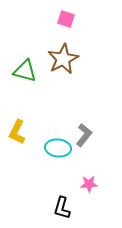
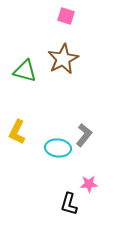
pink square: moved 3 px up
black L-shape: moved 7 px right, 4 px up
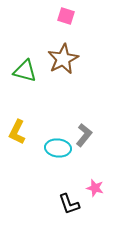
pink star: moved 6 px right, 4 px down; rotated 18 degrees clockwise
black L-shape: rotated 35 degrees counterclockwise
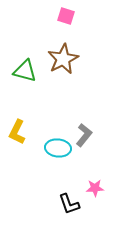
pink star: rotated 18 degrees counterclockwise
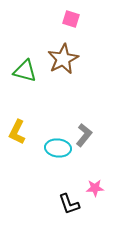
pink square: moved 5 px right, 3 px down
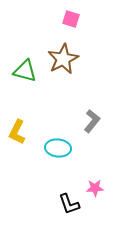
gray L-shape: moved 8 px right, 14 px up
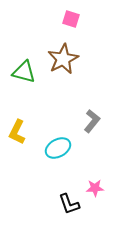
green triangle: moved 1 px left, 1 px down
cyan ellipse: rotated 35 degrees counterclockwise
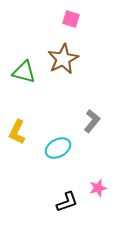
pink star: moved 3 px right; rotated 12 degrees counterclockwise
black L-shape: moved 2 px left, 2 px up; rotated 90 degrees counterclockwise
